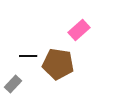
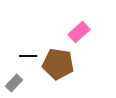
pink rectangle: moved 2 px down
gray rectangle: moved 1 px right, 1 px up
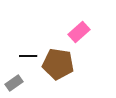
gray rectangle: rotated 12 degrees clockwise
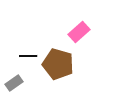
brown pentagon: rotated 8 degrees clockwise
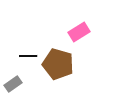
pink rectangle: rotated 10 degrees clockwise
gray rectangle: moved 1 px left, 1 px down
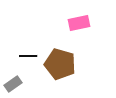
pink rectangle: moved 9 px up; rotated 20 degrees clockwise
brown pentagon: moved 2 px right
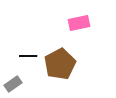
brown pentagon: rotated 28 degrees clockwise
